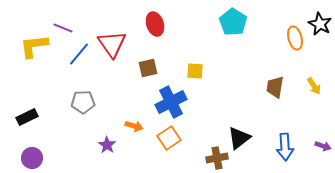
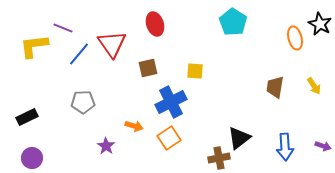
purple star: moved 1 px left, 1 px down
brown cross: moved 2 px right
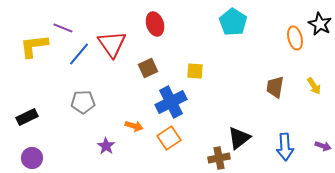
brown square: rotated 12 degrees counterclockwise
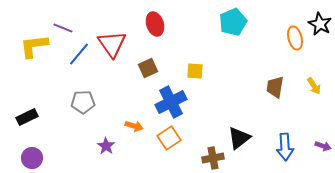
cyan pentagon: rotated 16 degrees clockwise
brown cross: moved 6 px left
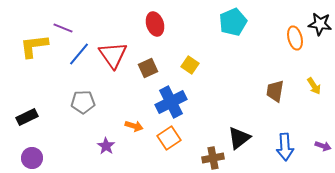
black star: rotated 20 degrees counterclockwise
red triangle: moved 1 px right, 11 px down
yellow square: moved 5 px left, 6 px up; rotated 30 degrees clockwise
brown trapezoid: moved 4 px down
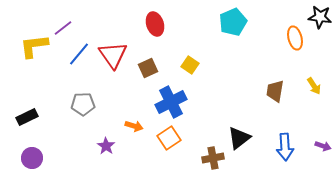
black star: moved 7 px up
purple line: rotated 60 degrees counterclockwise
gray pentagon: moved 2 px down
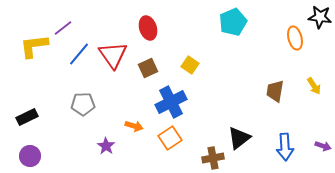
red ellipse: moved 7 px left, 4 px down
orange square: moved 1 px right
purple circle: moved 2 px left, 2 px up
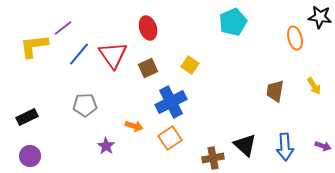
gray pentagon: moved 2 px right, 1 px down
black triangle: moved 6 px right, 7 px down; rotated 40 degrees counterclockwise
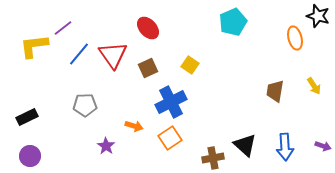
black star: moved 2 px left, 1 px up; rotated 10 degrees clockwise
red ellipse: rotated 25 degrees counterclockwise
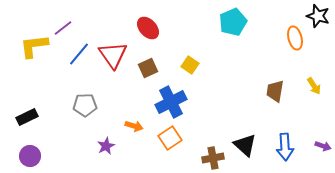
purple star: rotated 12 degrees clockwise
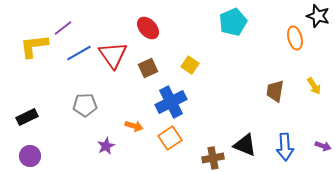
blue line: moved 1 px up; rotated 20 degrees clockwise
black triangle: rotated 20 degrees counterclockwise
